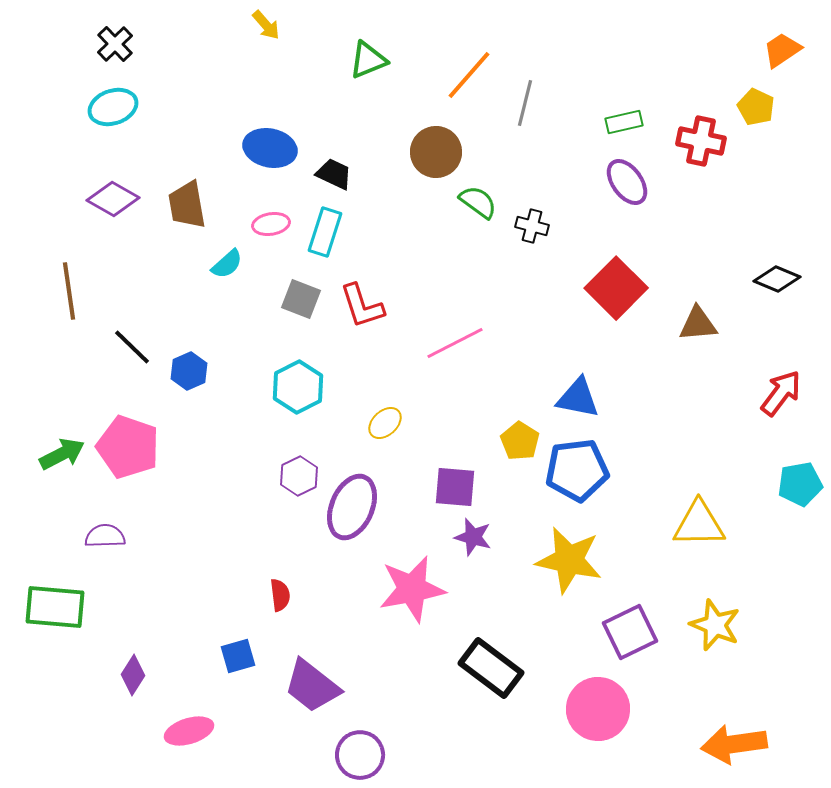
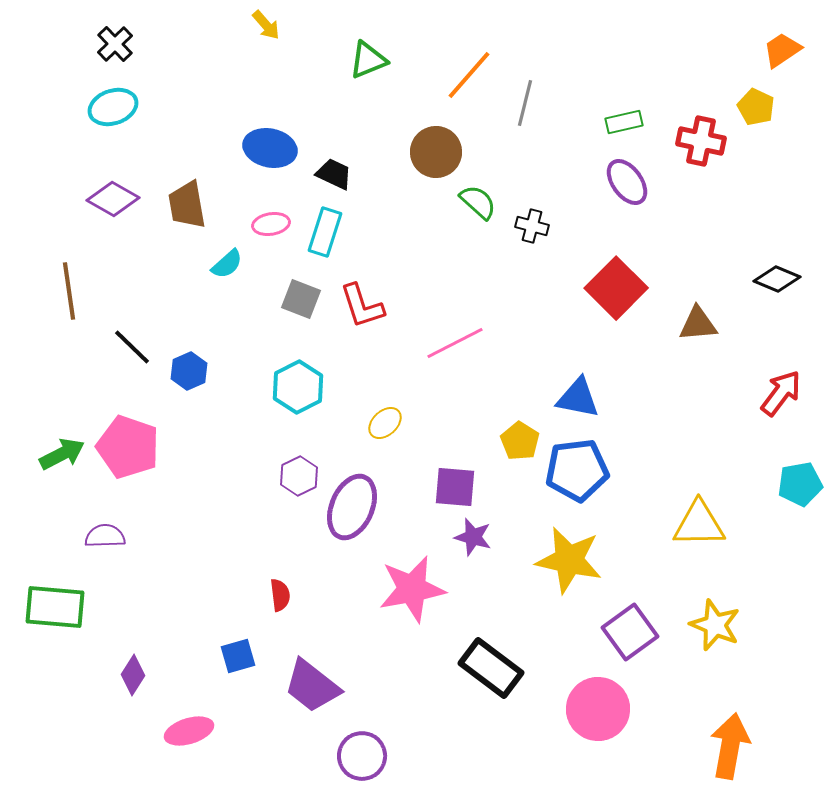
green semicircle at (478, 202): rotated 6 degrees clockwise
purple square at (630, 632): rotated 10 degrees counterclockwise
orange arrow at (734, 744): moved 4 px left, 2 px down; rotated 108 degrees clockwise
purple circle at (360, 755): moved 2 px right, 1 px down
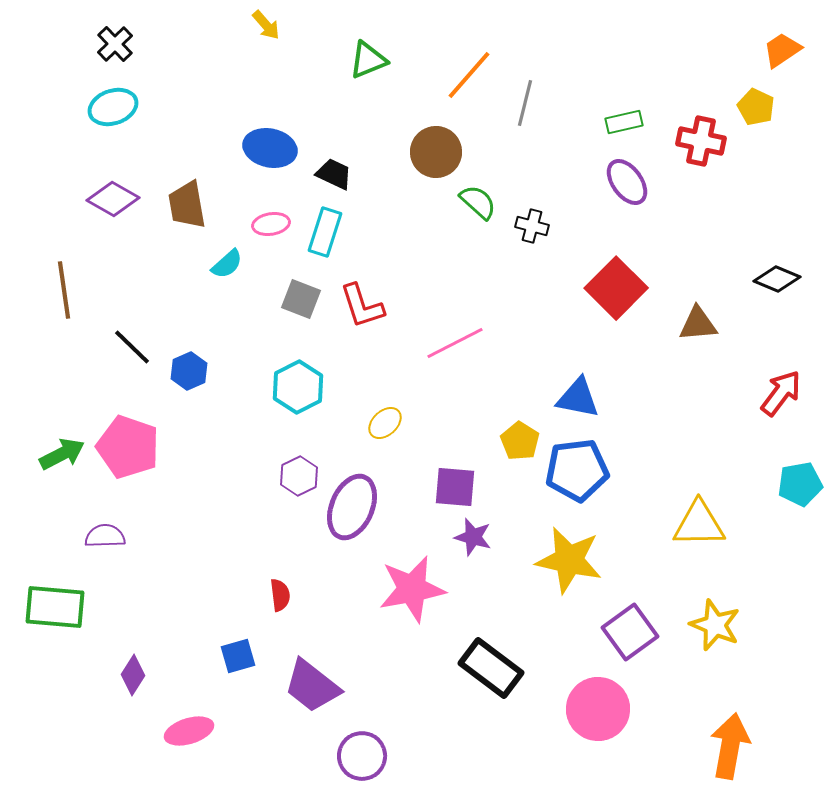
brown line at (69, 291): moved 5 px left, 1 px up
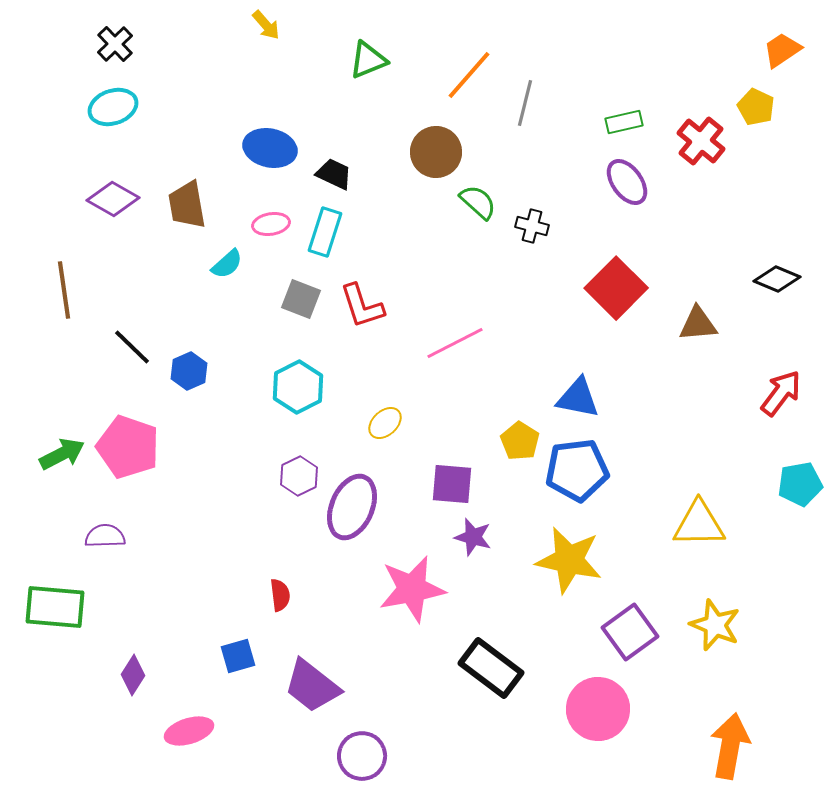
red cross at (701, 141): rotated 27 degrees clockwise
purple square at (455, 487): moved 3 px left, 3 px up
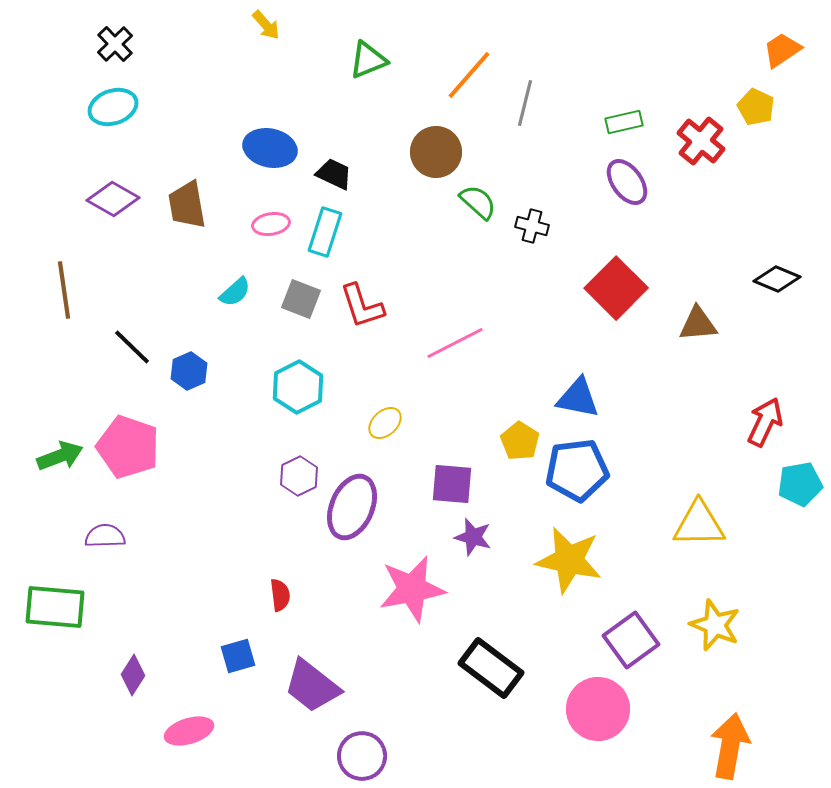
cyan semicircle at (227, 264): moved 8 px right, 28 px down
red arrow at (781, 393): moved 16 px left, 29 px down; rotated 12 degrees counterclockwise
green arrow at (62, 454): moved 2 px left, 2 px down; rotated 6 degrees clockwise
purple square at (630, 632): moved 1 px right, 8 px down
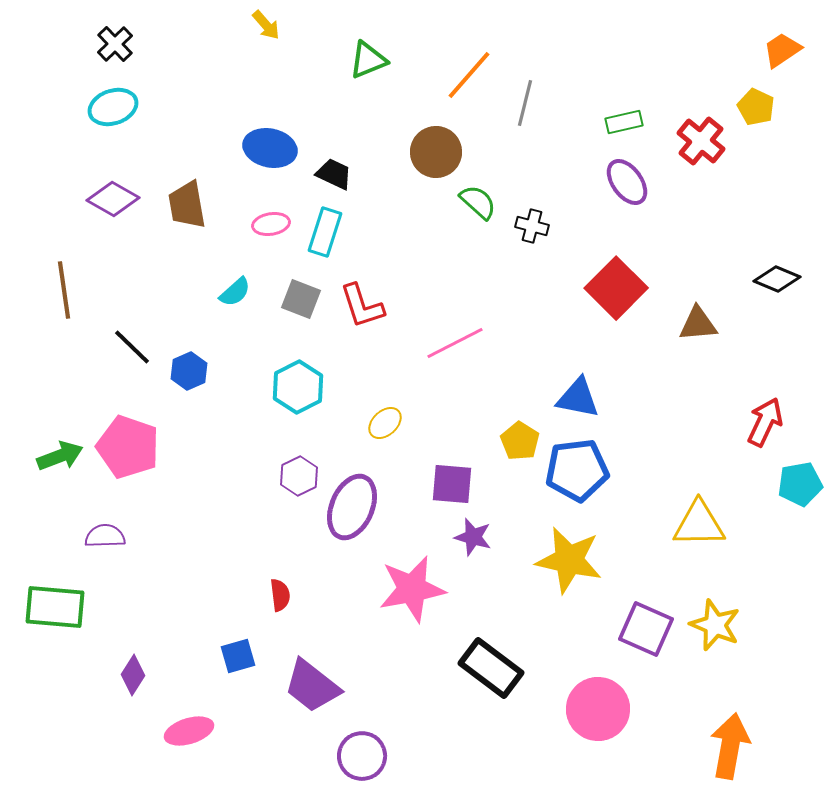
purple square at (631, 640): moved 15 px right, 11 px up; rotated 30 degrees counterclockwise
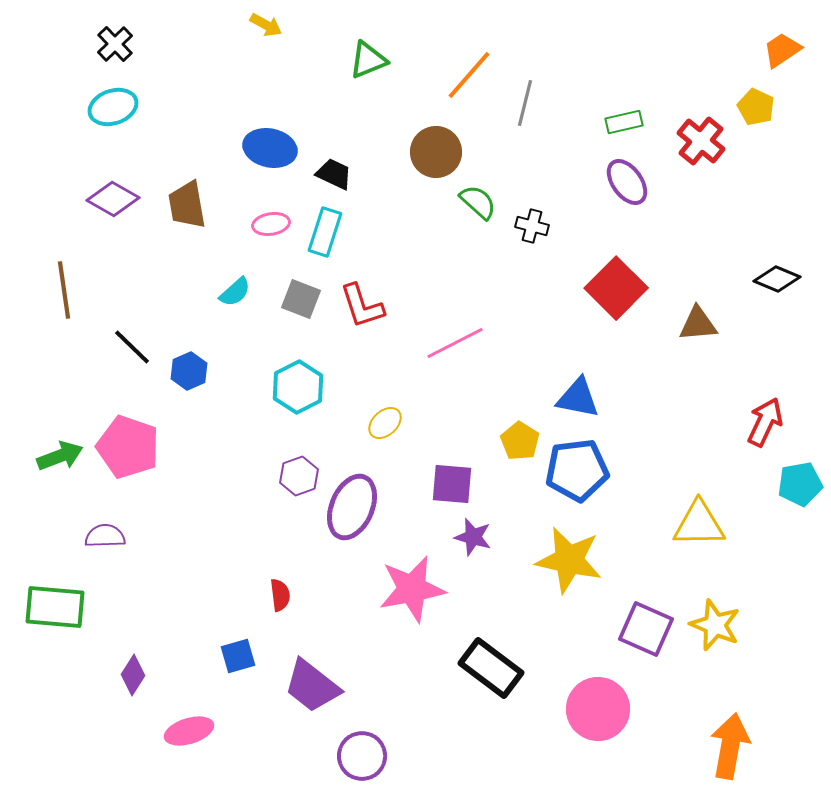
yellow arrow at (266, 25): rotated 20 degrees counterclockwise
purple hexagon at (299, 476): rotated 6 degrees clockwise
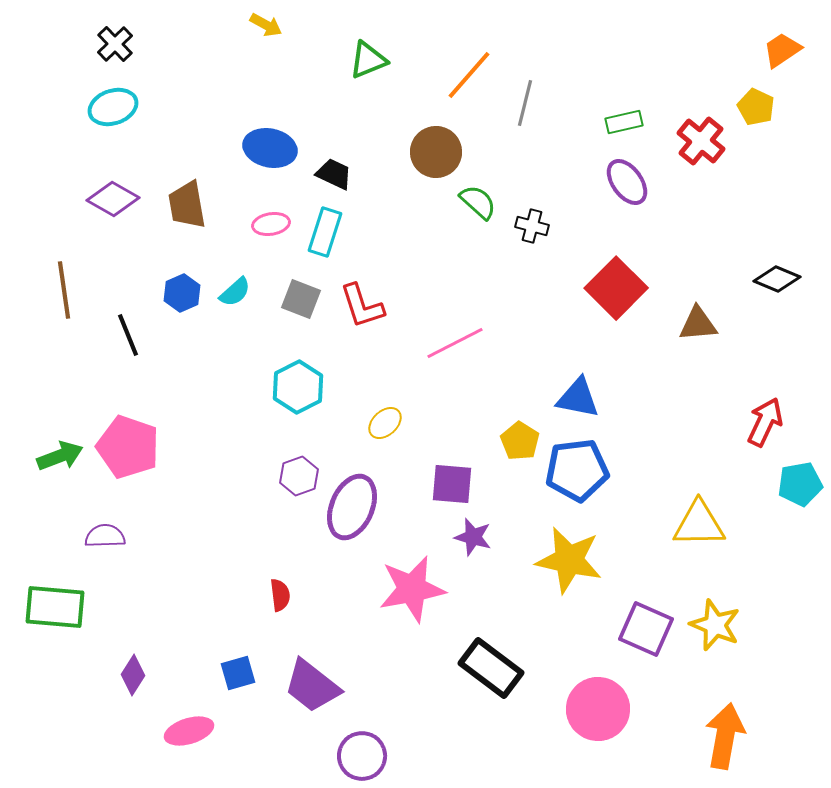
black line at (132, 347): moved 4 px left, 12 px up; rotated 24 degrees clockwise
blue hexagon at (189, 371): moved 7 px left, 78 px up
blue square at (238, 656): moved 17 px down
orange arrow at (730, 746): moved 5 px left, 10 px up
